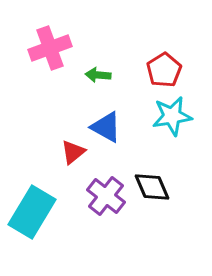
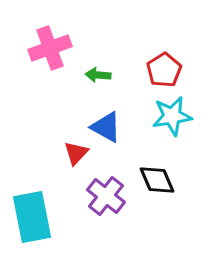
red triangle: moved 3 px right, 1 px down; rotated 8 degrees counterclockwise
black diamond: moved 5 px right, 7 px up
cyan rectangle: moved 5 px down; rotated 42 degrees counterclockwise
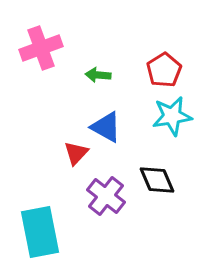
pink cross: moved 9 px left
cyan rectangle: moved 8 px right, 15 px down
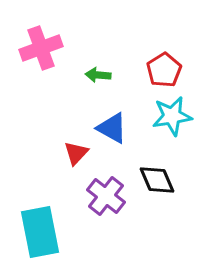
blue triangle: moved 6 px right, 1 px down
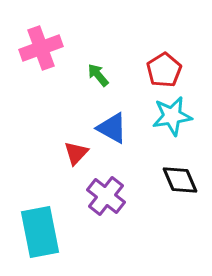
green arrow: rotated 45 degrees clockwise
black diamond: moved 23 px right
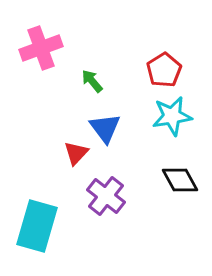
green arrow: moved 6 px left, 6 px down
blue triangle: moved 7 px left; rotated 24 degrees clockwise
black diamond: rotated 6 degrees counterclockwise
cyan rectangle: moved 3 px left, 6 px up; rotated 27 degrees clockwise
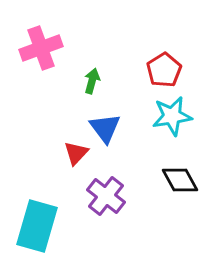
green arrow: rotated 55 degrees clockwise
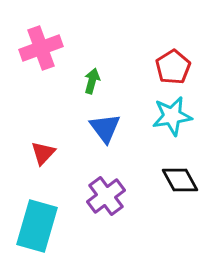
red pentagon: moved 9 px right, 3 px up
red triangle: moved 33 px left
purple cross: rotated 15 degrees clockwise
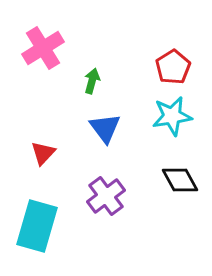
pink cross: moved 2 px right; rotated 12 degrees counterclockwise
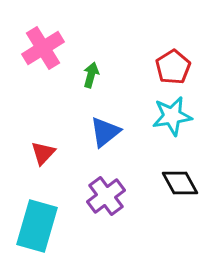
green arrow: moved 1 px left, 6 px up
blue triangle: moved 4 px down; rotated 28 degrees clockwise
black diamond: moved 3 px down
